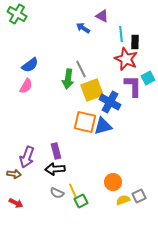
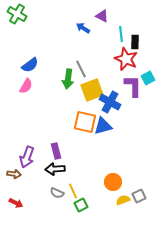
green square: moved 4 px down
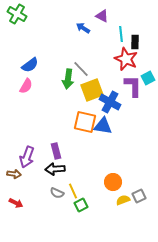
gray line: rotated 18 degrees counterclockwise
blue triangle: rotated 24 degrees clockwise
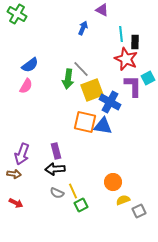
purple triangle: moved 6 px up
blue arrow: rotated 80 degrees clockwise
purple arrow: moved 5 px left, 3 px up
gray square: moved 15 px down
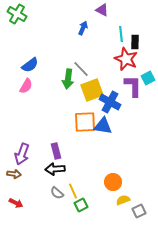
orange square: rotated 15 degrees counterclockwise
gray semicircle: rotated 16 degrees clockwise
